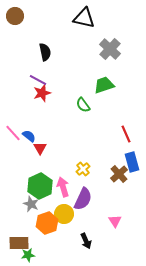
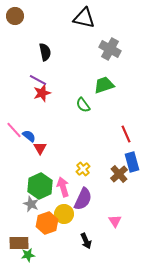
gray cross: rotated 15 degrees counterclockwise
pink line: moved 1 px right, 3 px up
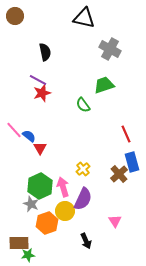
yellow circle: moved 1 px right, 3 px up
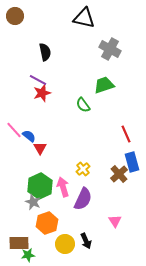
gray star: moved 2 px right, 2 px up
yellow circle: moved 33 px down
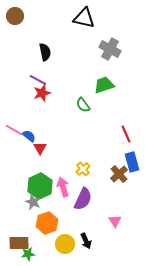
pink line: rotated 18 degrees counterclockwise
green star: moved 1 px up
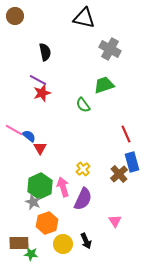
yellow circle: moved 2 px left
green star: moved 3 px right; rotated 16 degrees clockwise
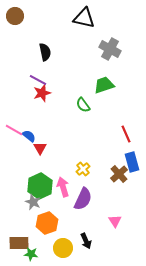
yellow circle: moved 4 px down
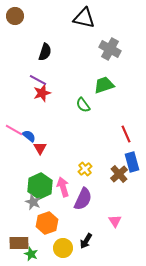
black semicircle: rotated 30 degrees clockwise
yellow cross: moved 2 px right
black arrow: rotated 56 degrees clockwise
green star: rotated 16 degrees clockwise
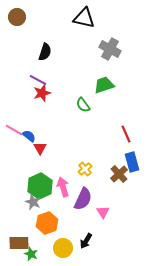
brown circle: moved 2 px right, 1 px down
pink triangle: moved 12 px left, 9 px up
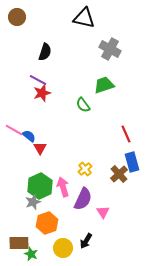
gray star: rotated 28 degrees clockwise
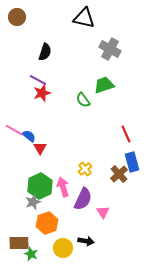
green semicircle: moved 5 px up
black arrow: rotated 112 degrees counterclockwise
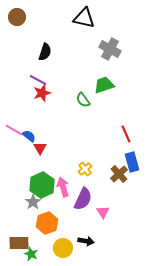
green hexagon: moved 2 px right, 1 px up
gray star: rotated 14 degrees counterclockwise
